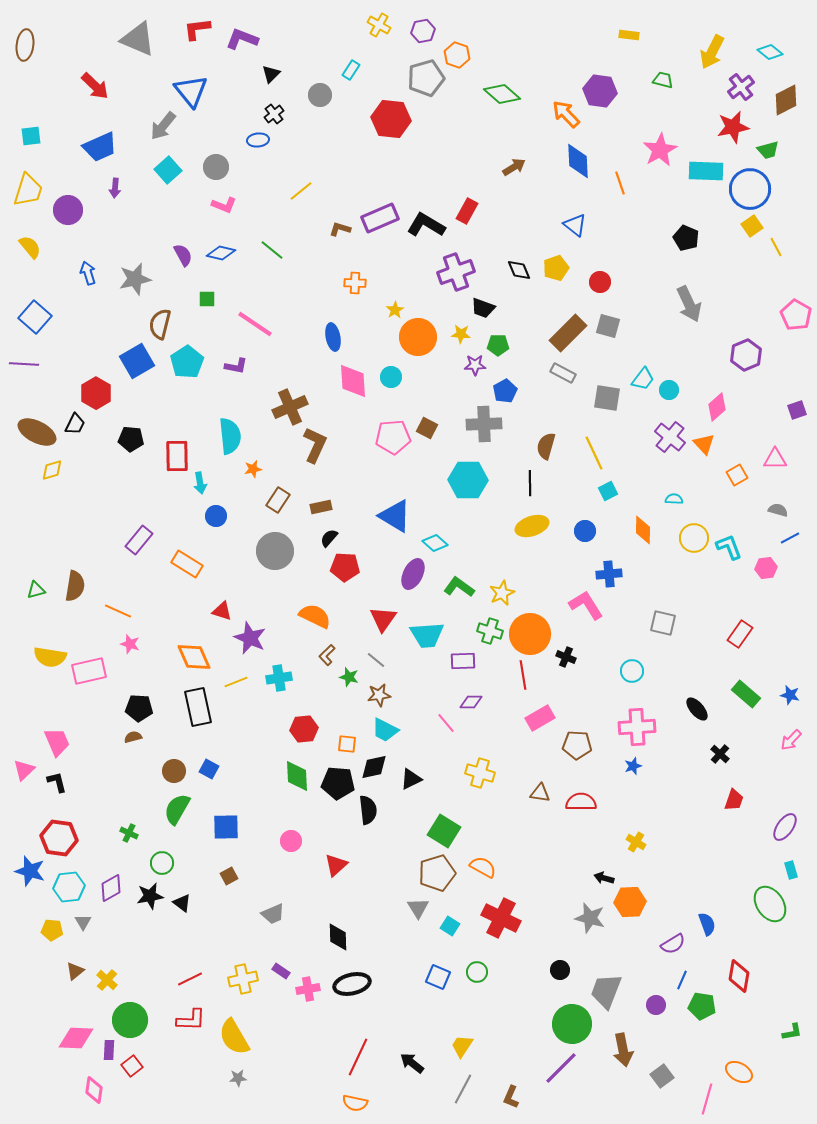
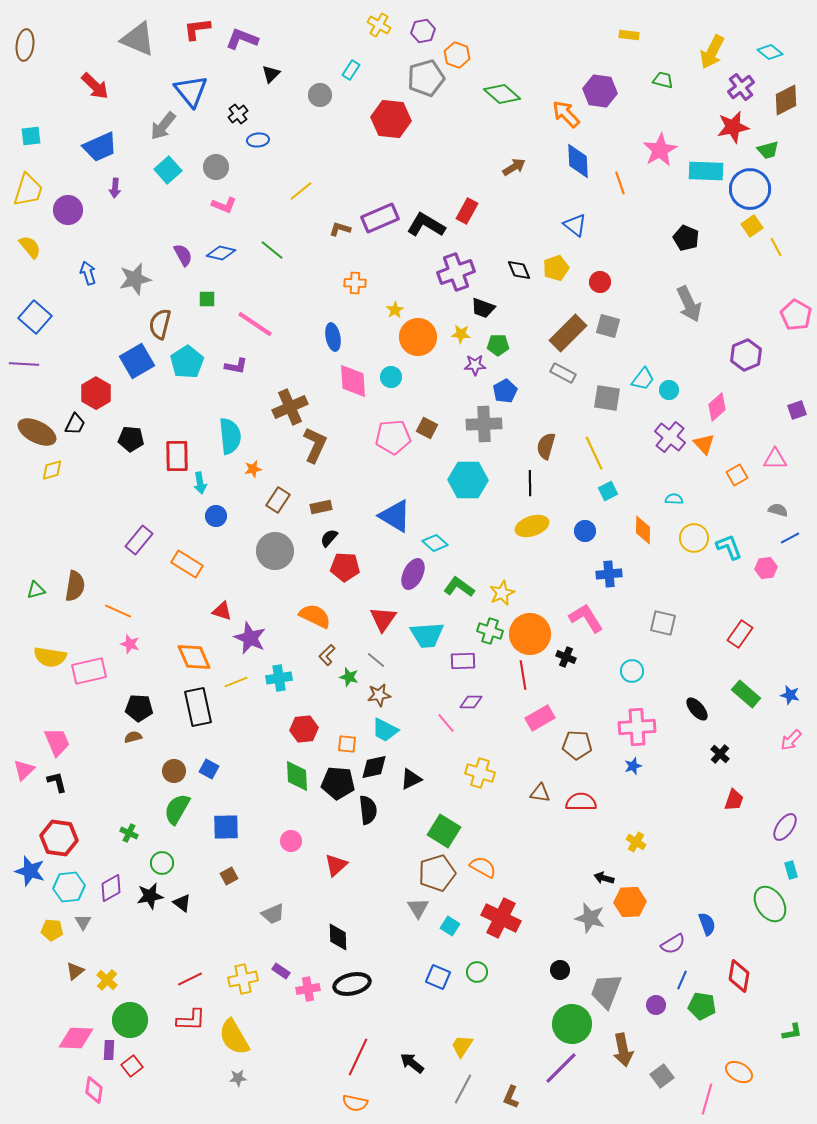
black cross at (274, 114): moved 36 px left
pink L-shape at (586, 605): moved 13 px down
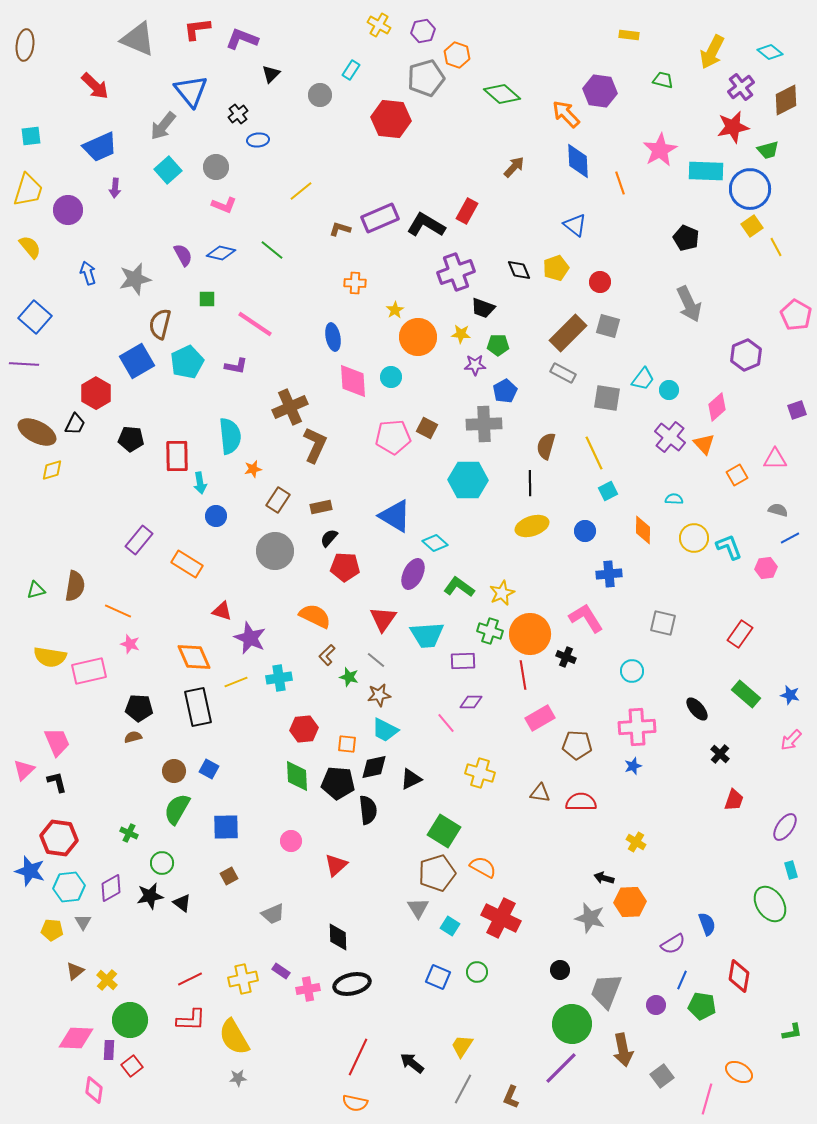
brown arrow at (514, 167): rotated 15 degrees counterclockwise
cyan pentagon at (187, 362): rotated 8 degrees clockwise
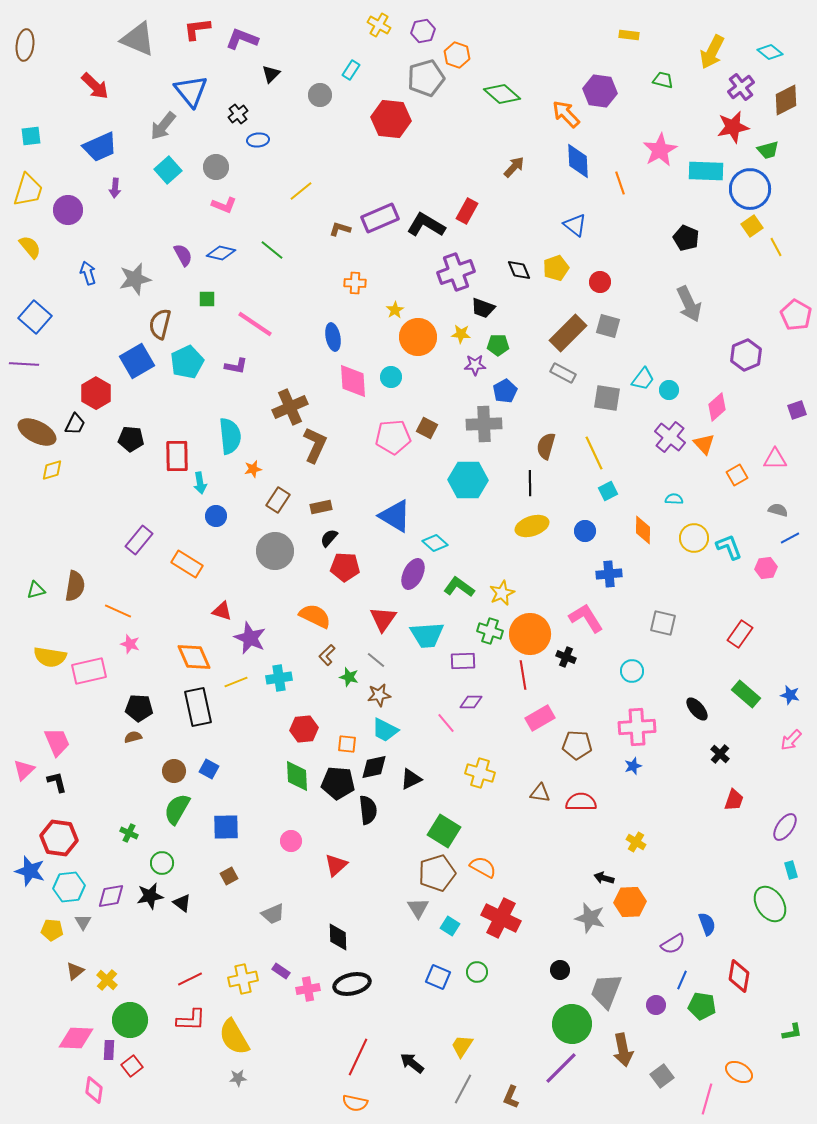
purple diamond at (111, 888): moved 8 px down; rotated 20 degrees clockwise
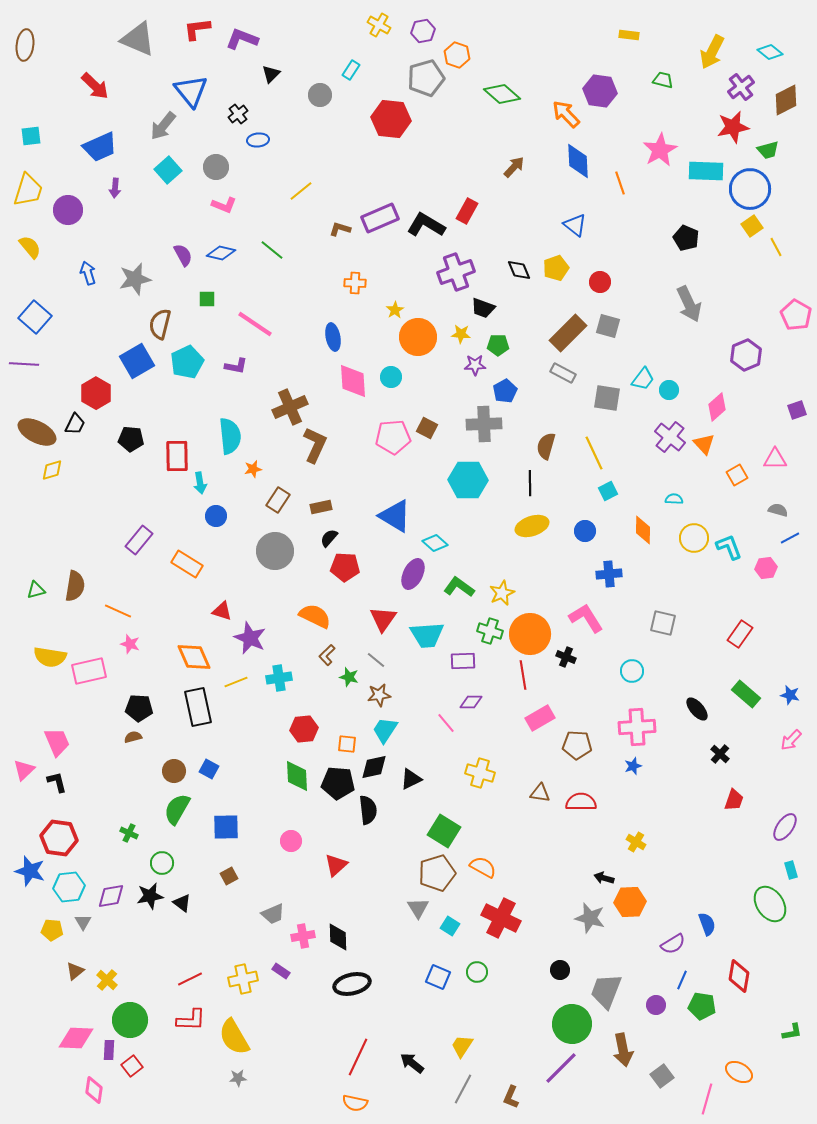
cyan trapezoid at (385, 730): rotated 96 degrees clockwise
pink cross at (308, 989): moved 5 px left, 53 px up
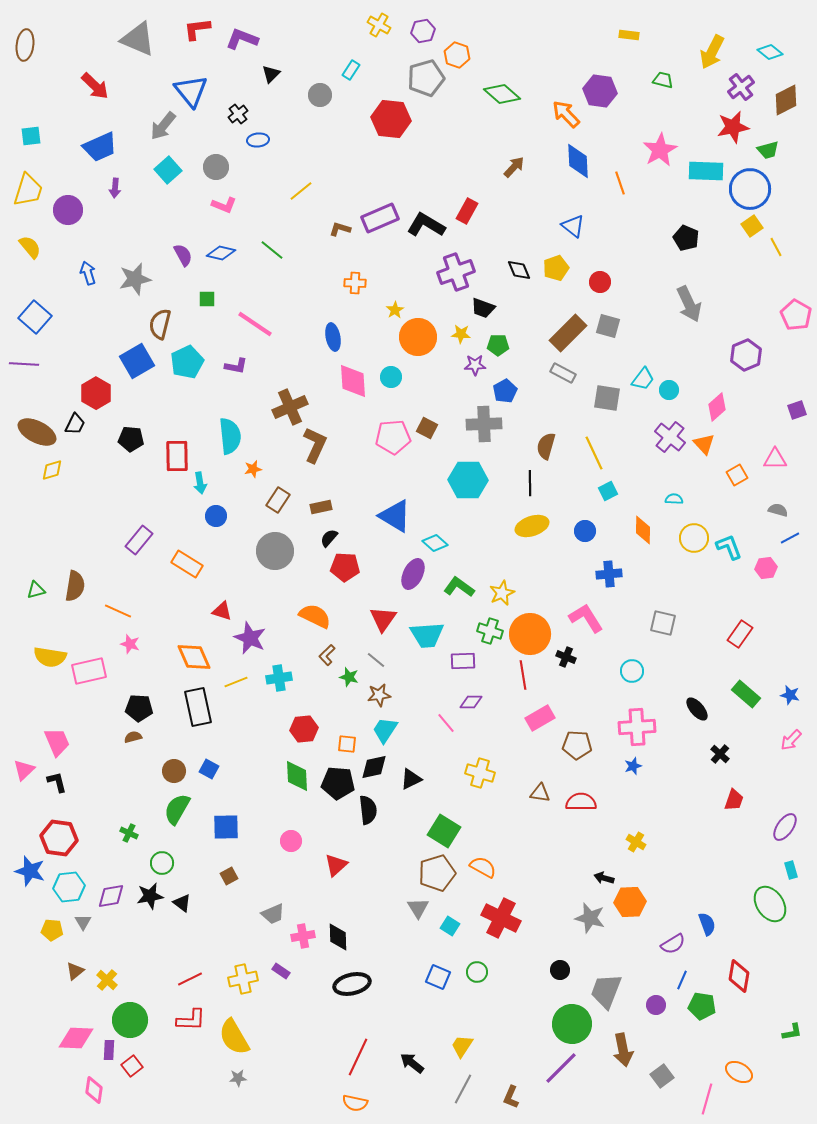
blue triangle at (575, 225): moved 2 px left, 1 px down
